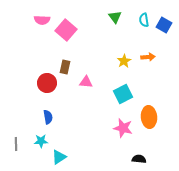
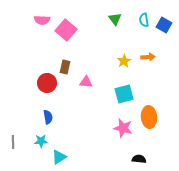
green triangle: moved 2 px down
cyan square: moved 1 px right; rotated 12 degrees clockwise
gray line: moved 3 px left, 2 px up
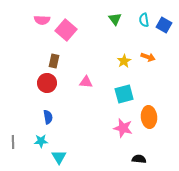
orange arrow: rotated 24 degrees clockwise
brown rectangle: moved 11 px left, 6 px up
cyan triangle: rotated 28 degrees counterclockwise
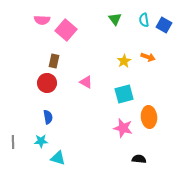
pink triangle: rotated 24 degrees clockwise
cyan triangle: moved 1 px left, 1 px down; rotated 42 degrees counterclockwise
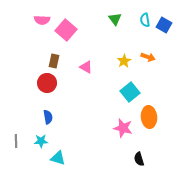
cyan semicircle: moved 1 px right
pink triangle: moved 15 px up
cyan square: moved 6 px right, 2 px up; rotated 24 degrees counterclockwise
gray line: moved 3 px right, 1 px up
black semicircle: rotated 112 degrees counterclockwise
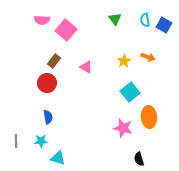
brown rectangle: rotated 24 degrees clockwise
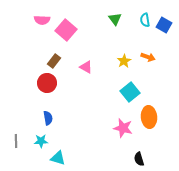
blue semicircle: moved 1 px down
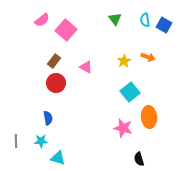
pink semicircle: rotated 42 degrees counterclockwise
red circle: moved 9 px right
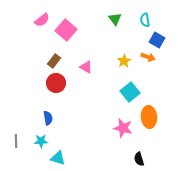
blue square: moved 7 px left, 15 px down
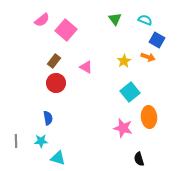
cyan semicircle: rotated 120 degrees clockwise
